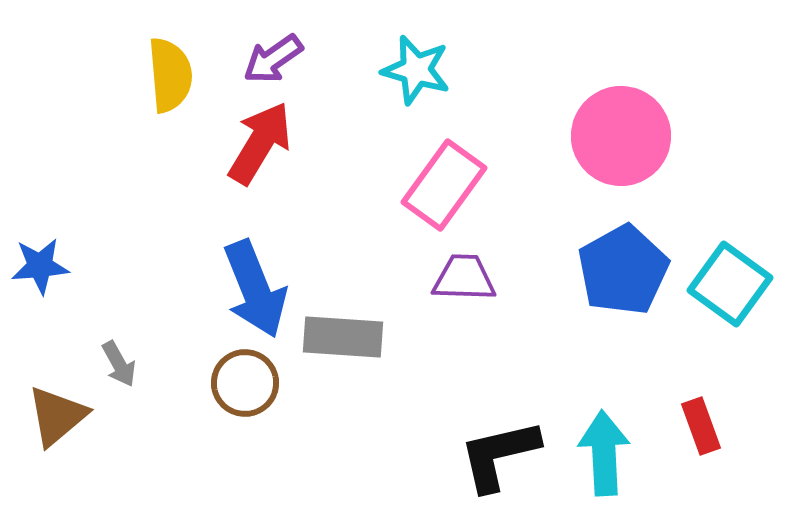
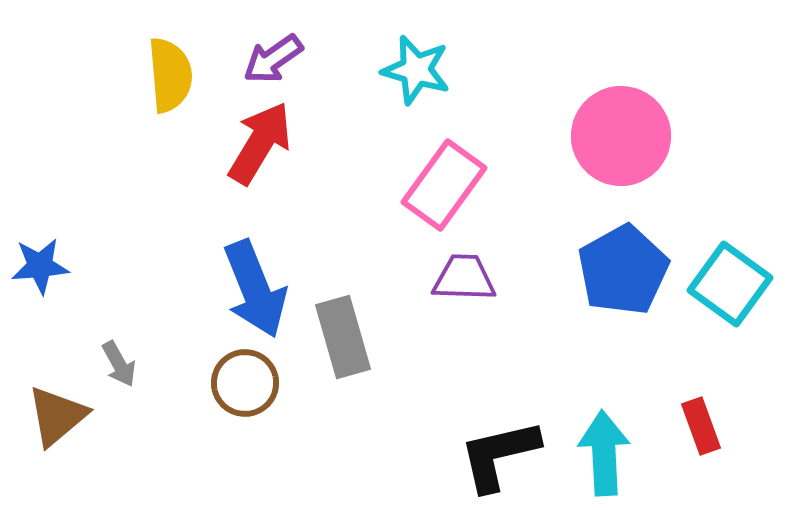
gray rectangle: rotated 70 degrees clockwise
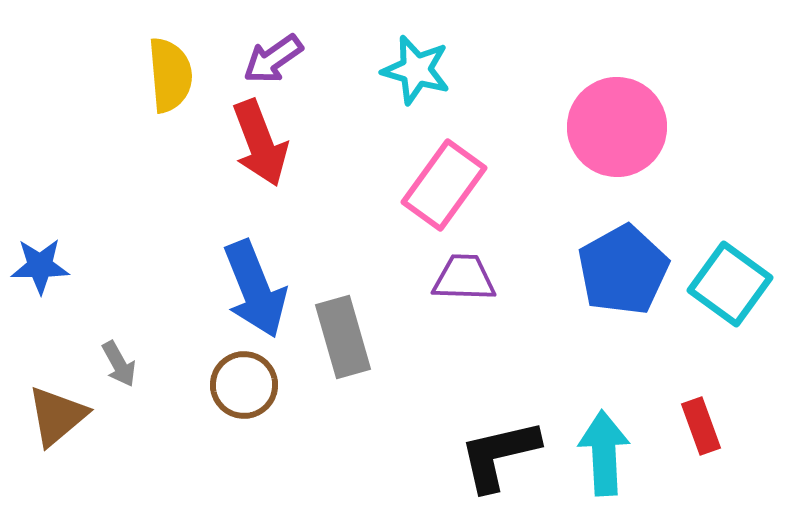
pink circle: moved 4 px left, 9 px up
red arrow: rotated 128 degrees clockwise
blue star: rotated 4 degrees clockwise
brown circle: moved 1 px left, 2 px down
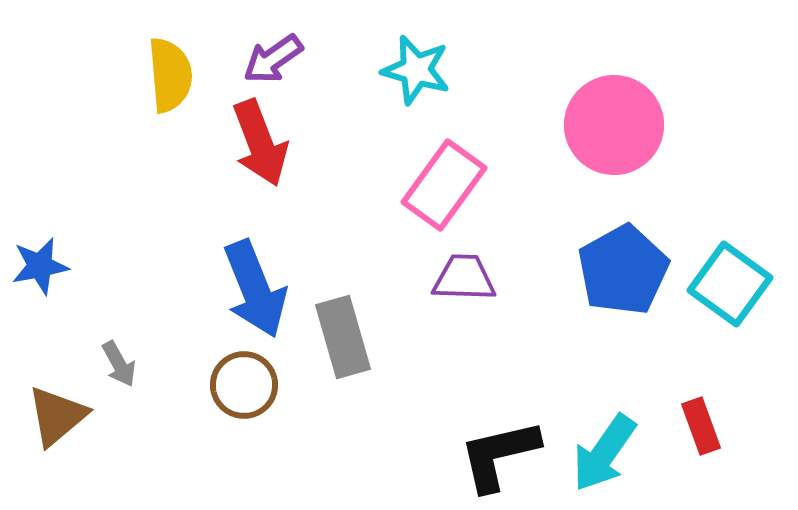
pink circle: moved 3 px left, 2 px up
blue star: rotated 10 degrees counterclockwise
cyan arrow: rotated 142 degrees counterclockwise
